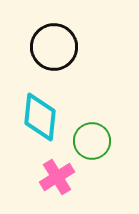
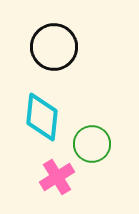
cyan diamond: moved 2 px right
green circle: moved 3 px down
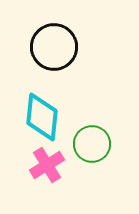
pink cross: moved 10 px left, 12 px up
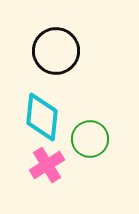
black circle: moved 2 px right, 4 px down
green circle: moved 2 px left, 5 px up
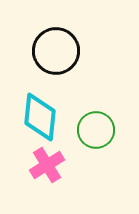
cyan diamond: moved 2 px left
green circle: moved 6 px right, 9 px up
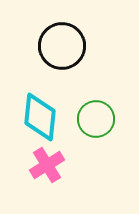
black circle: moved 6 px right, 5 px up
green circle: moved 11 px up
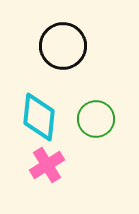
black circle: moved 1 px right
cyan diamond: moved 1 px left
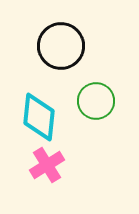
black circle: moved 2 px left
green circle: moved 18 px up
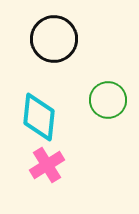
black circle: moved 7 px left, 7 px up
green circle: moved 12 px right, 1 px up
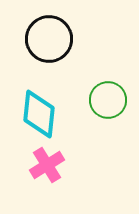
black circle: moved 5 px left
cyan diamond: moved 3 px up
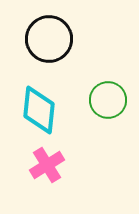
cyan diamond: moved 4 px up
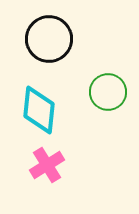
green circle: moved 8 px up
